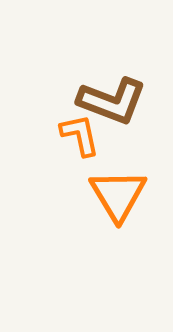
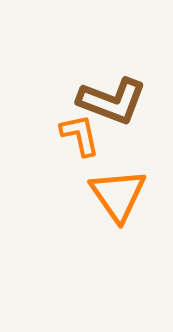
orange triangle: rotated 4 degrees counterclockwise
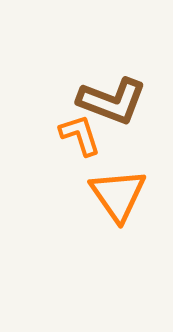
orange L-shape: rotated 6 degrees counterclockwise
